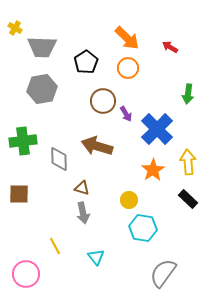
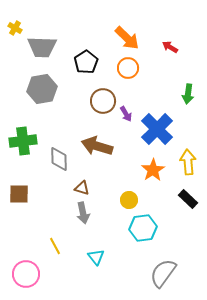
cyan hexagon: rotated 16 degrees counterclockwise
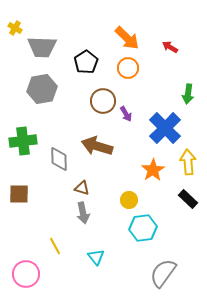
blue cross: moved 8 px right, 1 px up
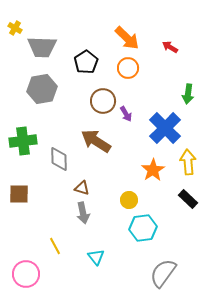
brown arrow: moved 1 px left, 5 px up; rotated 16 degrees clockwise
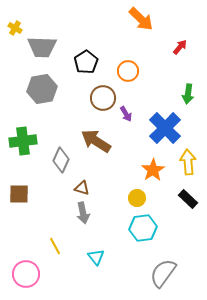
orange arrow: moved 14 px right, 19 px up
red arrow: moved 10 px right; rotated 98 degrees clockwise
orange circle: moved 3 px down
brown circle: moved 3 px up
gray diamond: moved 2 px right, 1 px down; rotated 25 degrees clockwise
yellow circle: moved 8 px right, 2 px up
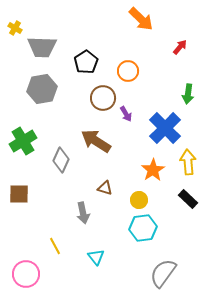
green cross: rotated 24 degrees counterclockwise
brown triangle: moved 23 px right
yellow circle: moved 2 px right, 2 px down
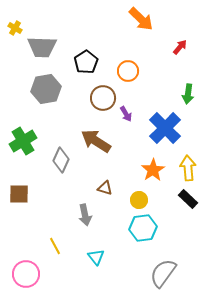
gray hexagon: moved 4 px right
yellow arrow: moved 6 px down
gray arrow: moved 2 px right, 2 px down
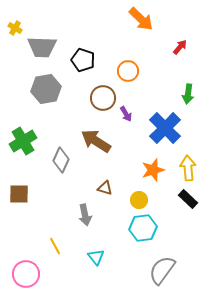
black pentagon: moved 3 px left, 2 px up; rotated 20 degrees counterclockwise
orange star: rotated 15 degrees clockwise
gray semicircle: moved 1 px left, 3 px up
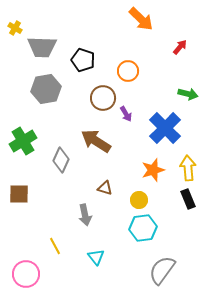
green arrow: rotated 84 degrees counterclockwise
black rectangle: rotated 24 degrees clockwise
